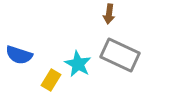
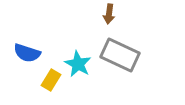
blue semicircle: moved 8 px right, 2 px up
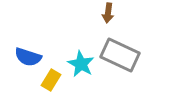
brown arrow: moved 1 px left, 1 px up
blue semicircle: moved 1 px right, 4 px down
cyan star: moved 3 px right
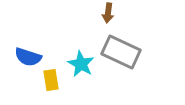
gray rectangle: moved 1 px right, 3 px up
yellow rectangle: rotated 40 degrees counterclockwise
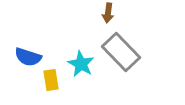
gray rectangle: rotated 21 degrees clockwise
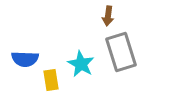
brown arrow: moved 3 px down
gray rectangle: rotated 27 degrees clockwise
blue semicircle: moved 3 px left, 2 px down; rotated 16 degrees counterclockwise
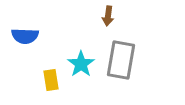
gray rectangle: moved 8 px down; rotated 27 degrees clockwise
blue semicircle: moved 23 px up
cyan star: rotated 8 degrees clockwise
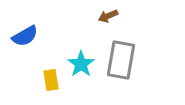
brown arrow: rotated 60 degrees clockwise
blue semicircle: rotated 32 degrees counterclockwise
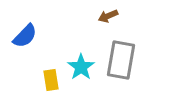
blue semicircle: rotated 16 degrees counterclockwise
cyan star: moved 3 px down
